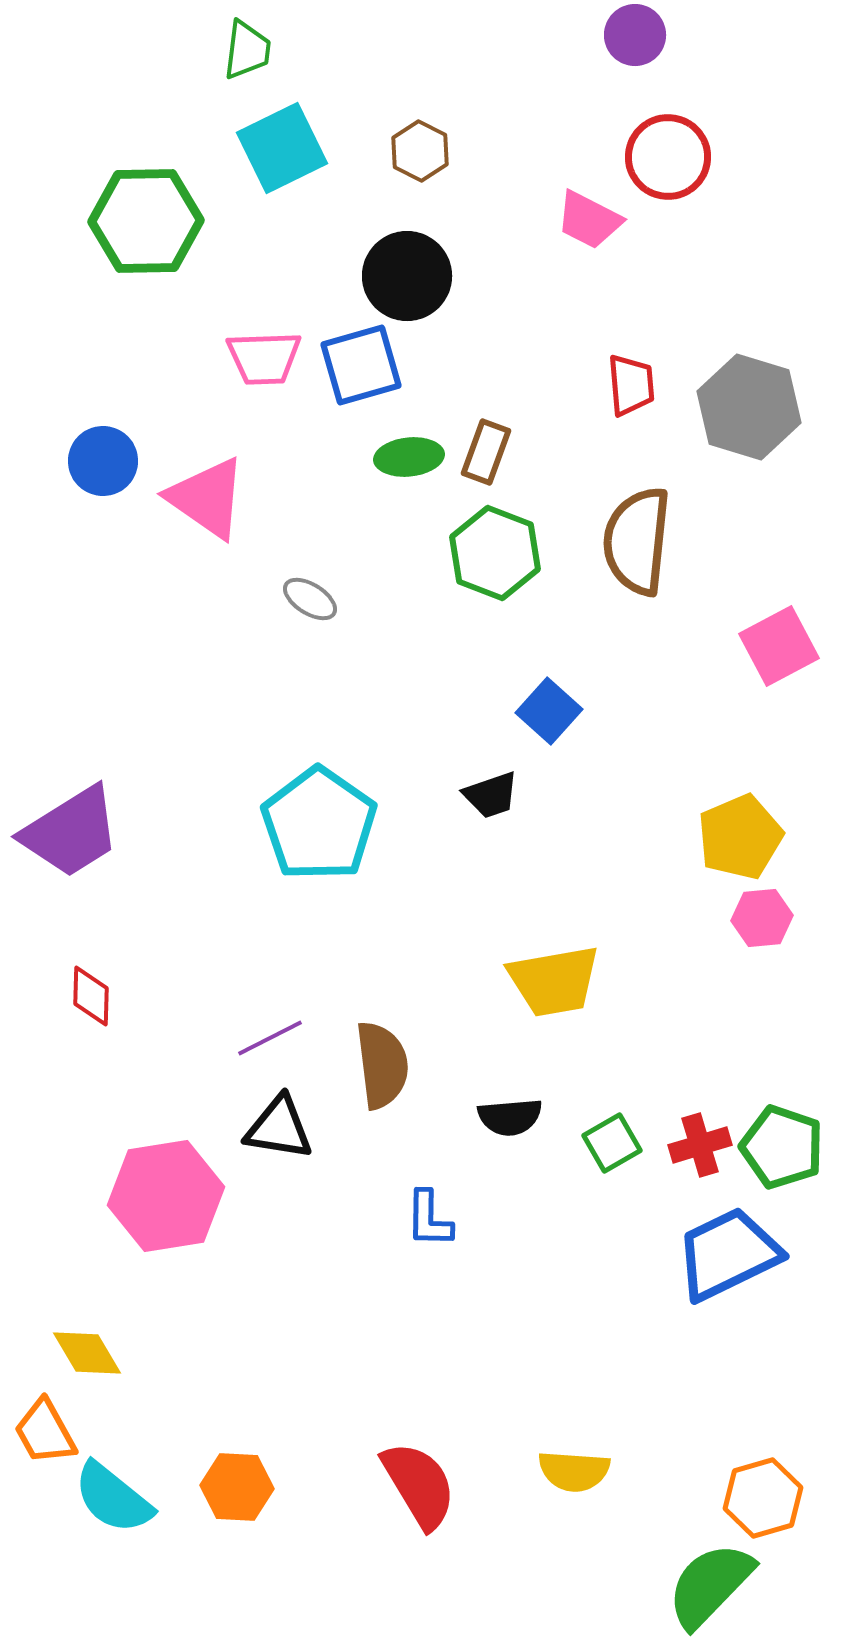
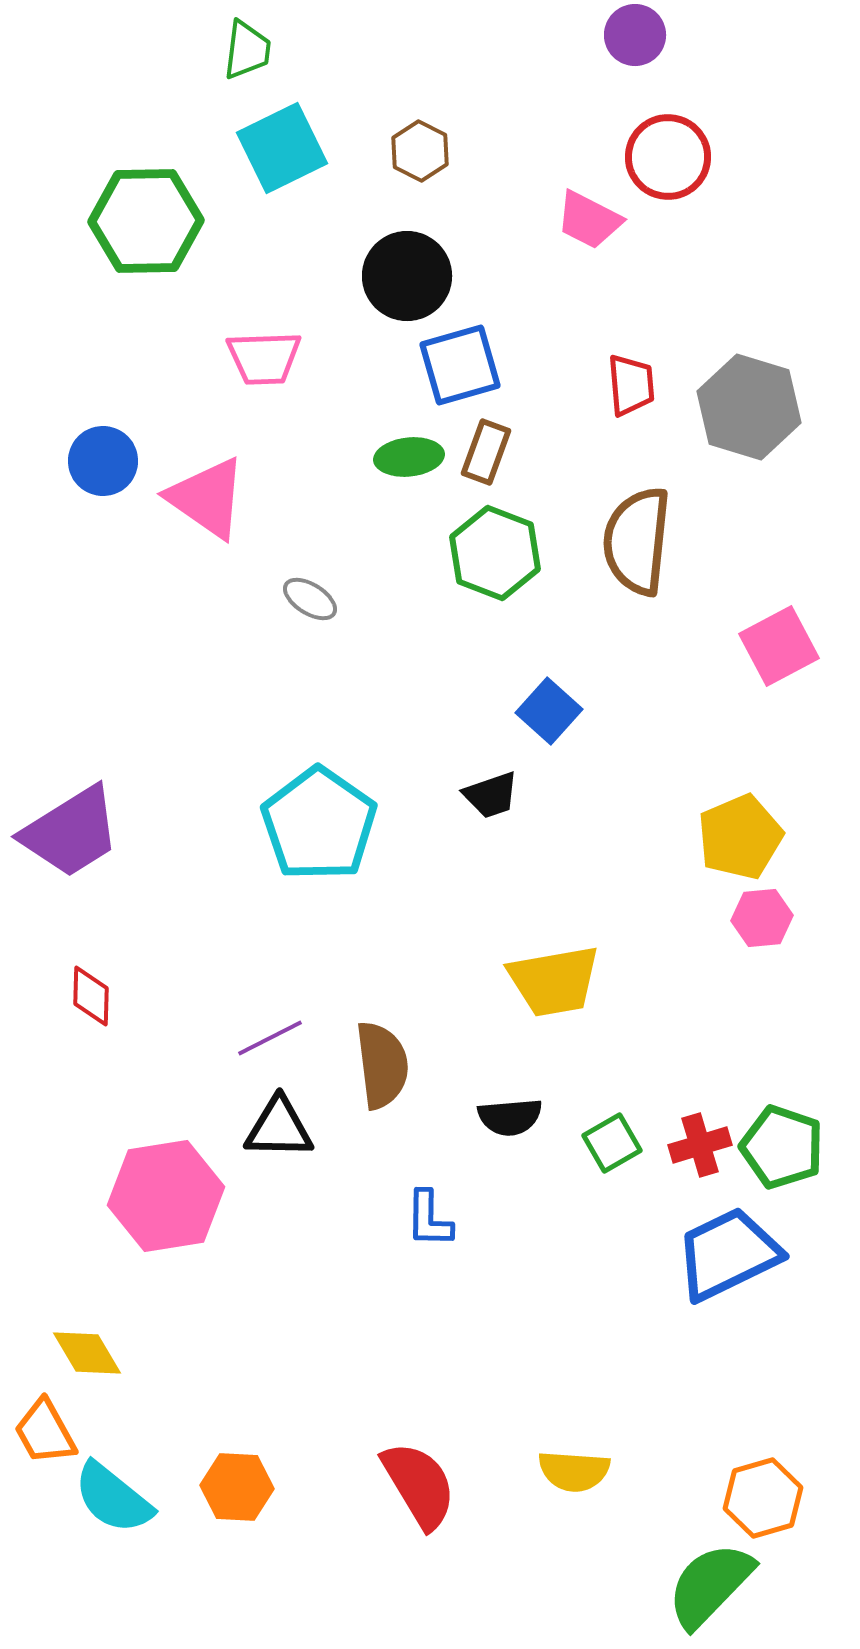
blue square at (361, 365): moved 99 px right
black triangle at (279, 1128): rotated 8 degrees counterclockwise
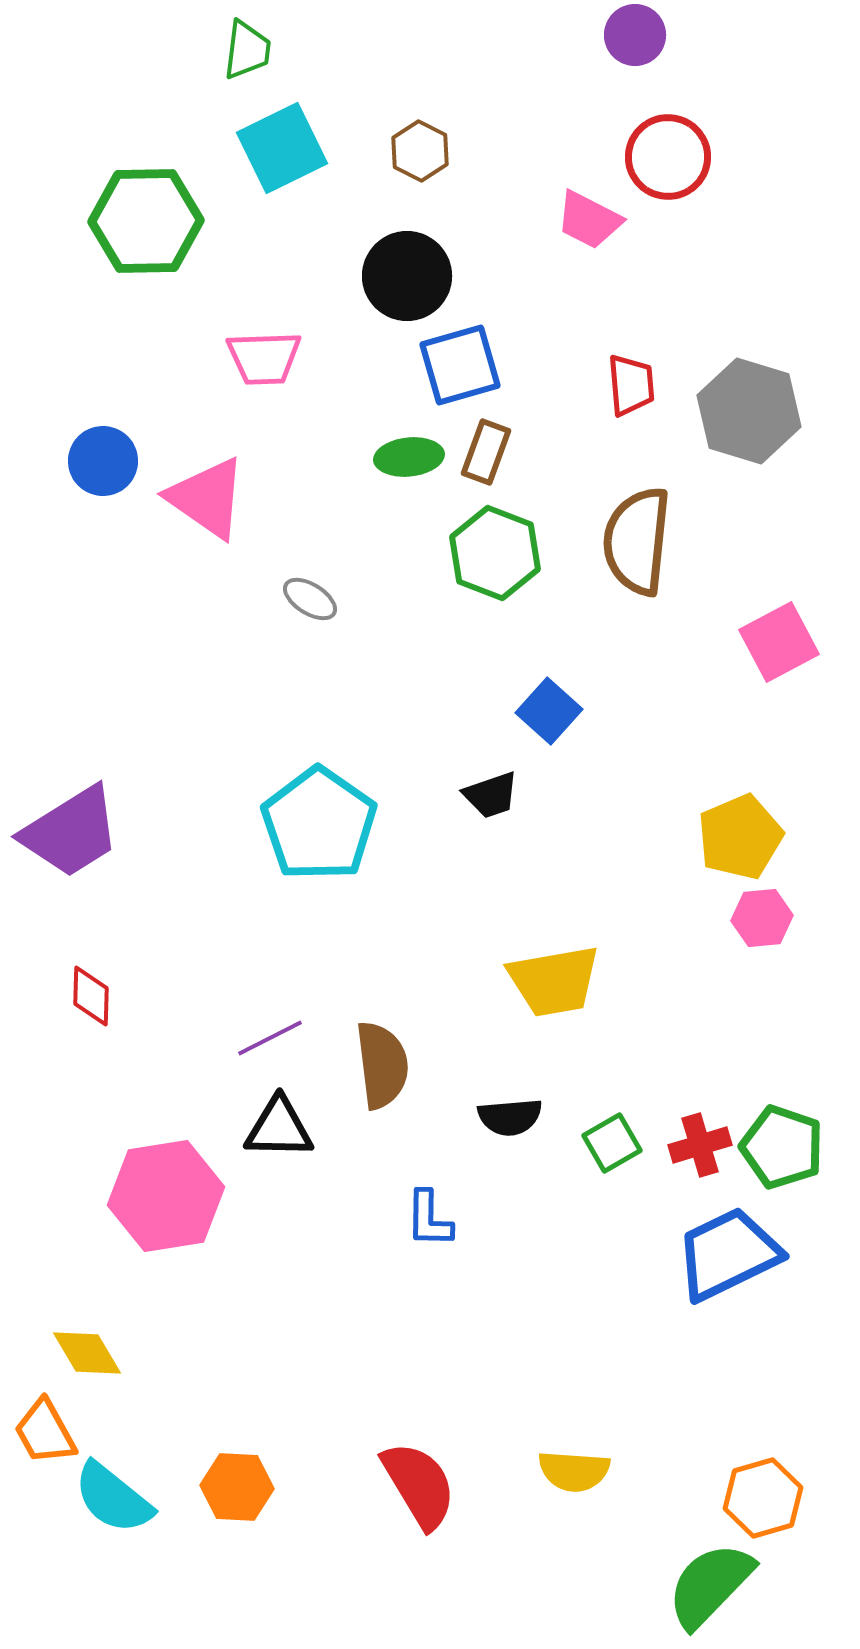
gray hexagon at (749, 407): moved 4 px down
pink square at (779, 646): moved 4 px up
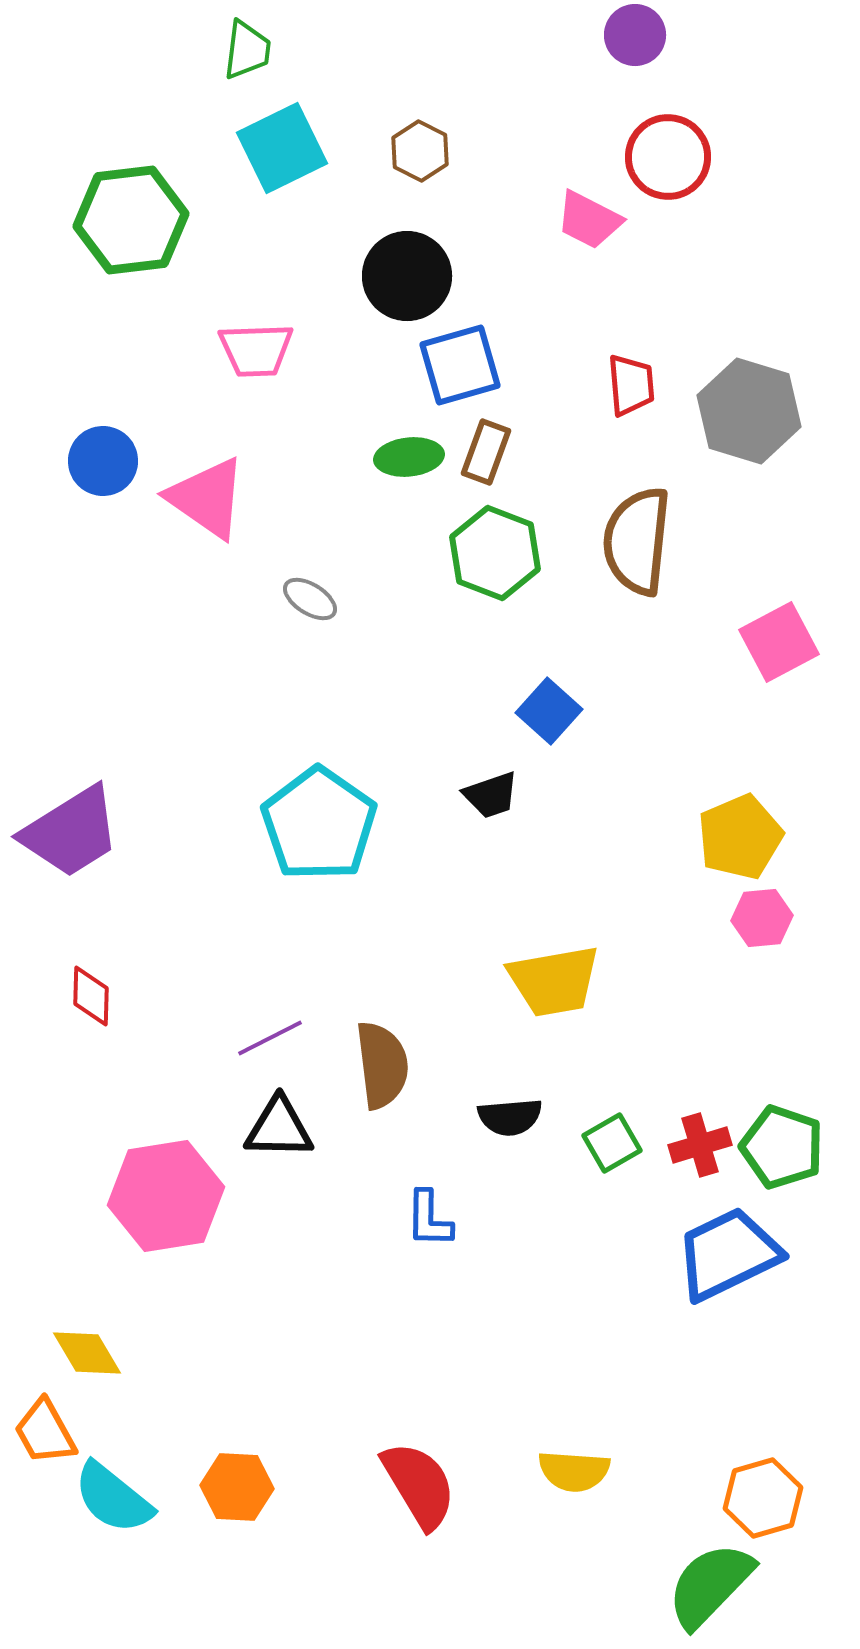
green hexagon at (146, 221): moved 15 px left, 1 px up; rotated 6 degrees counterclockwise
pink trapezoid at (264, 358): moved 8 px left, 8 px up
